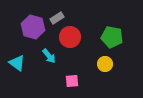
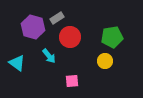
green pentagon: rotated 20 degrees counterclockwise
yellow circle: moved 3 px up
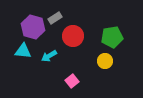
gray rectangle: moved 2 px left
red circle: moved 3 px right, 1 px up
cyan arrow: rotated 98 degrees clockwise
cyan triangle: moved 6 px right, 12 px up; rotated 30 degrees counterclockwise
pink square: rotated 32 degrees counterclockwise
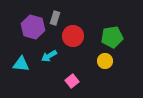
gray rectangle: rotated 40 degrees counterclockwise
cyan triangle: moved 2 px left, 13 px down
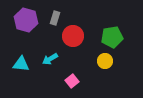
purple hexagon: moved 7 px left, 7 px up
cyan arrow: moved 1 px right, 3 px down
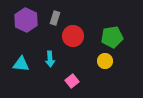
purple hexagon: rotated 10 degrees clockwise
cyan arrow: rotated 63 degrees counterclockwise
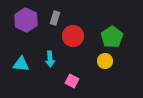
green pentagon: rotated 25 degrees counterclockwise
pink square: rotated 24 degrees counterclockwise
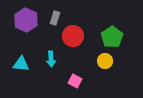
cyan arrow: moved 1 px right
pink square: moved 3 px right
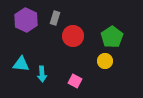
cyan arrow: moved 9 px left, 15 px down
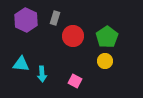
green pentagon: moved 5 px left
